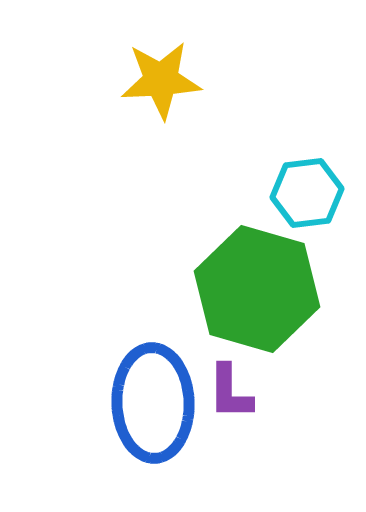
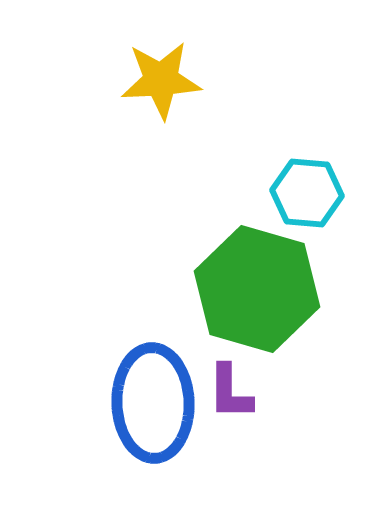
cyan hexagon: rotated 12 degrees clockwise
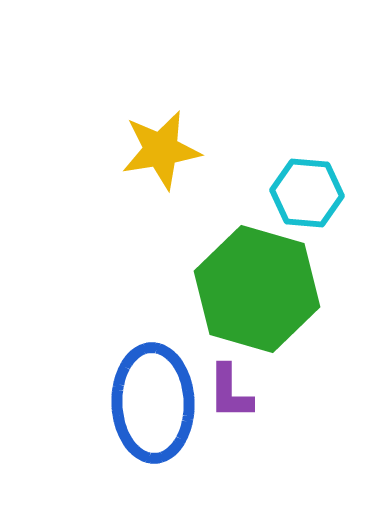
yellow star: moved 70 px down; rotated 6 degrees counterclockwise
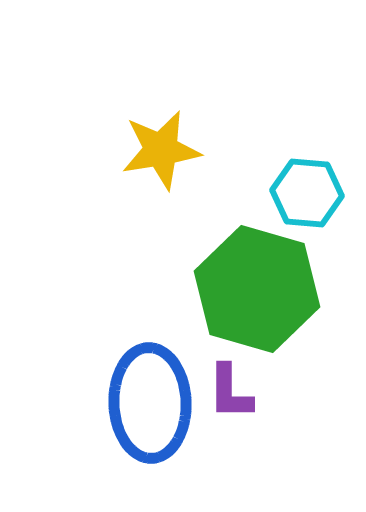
blue ellipse: moved 3 px left
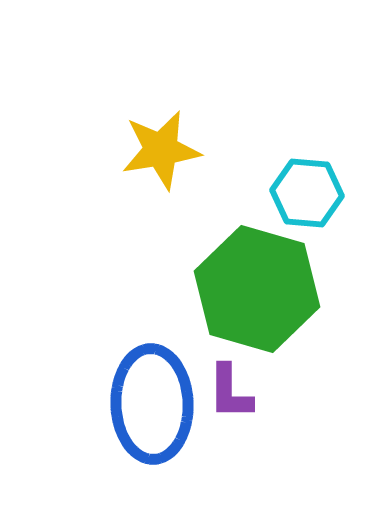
blue ellipse: moved 2 px right, 1 px down
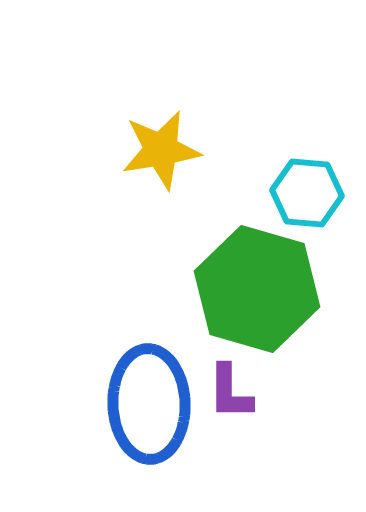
blue ellipse: moved 3 px left
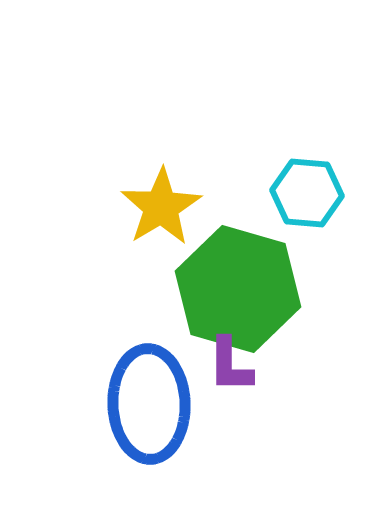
yellow star: moved 57 px down; rotated 22 degrees counterclockwise
green hexagon: moved 19 px left
purple L-shape: moved 27 px up
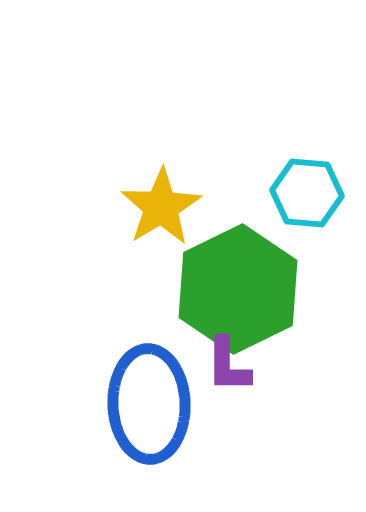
green hexagon: rotated 18 degrees clockwise
purple L-shape: moved 2 px left
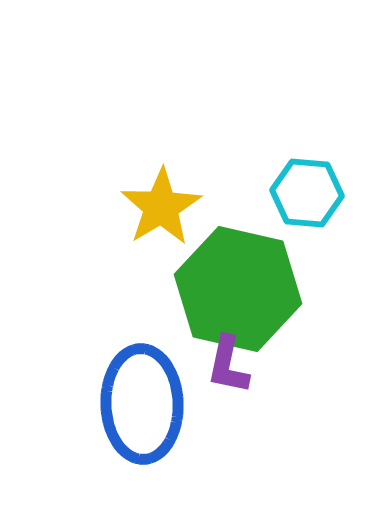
green hexagon: rotated 21 degrees counterclockwise
purple L-shape: rotated 12 degrees clockwise
blue ellipse: moved 7 px left
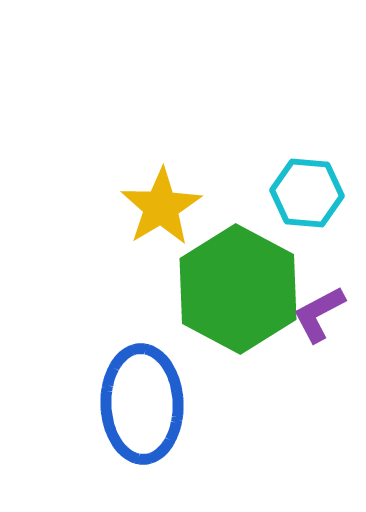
green hexagon: rotated 15 degrees clockwise
purple L-shape: moved 91 px right, 51 px up; rotated 50 degrees clockwise
